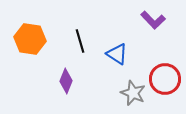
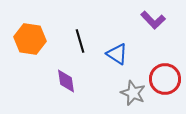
purple diamond: rotated 30 degrees counterclockwise
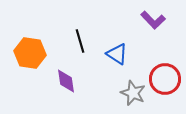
orange hexagon: moved 14 px down
